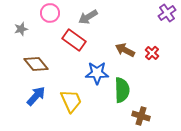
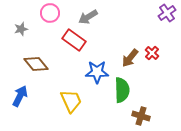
brown arrow: moved 5 px right, 8 px down; rotated 78 degrees counterclockwise
blue star: moved 1 px up
blue arrow: moved 16 px left; rotated 15 degrees counterclockwise
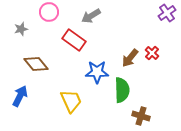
pink circle: moved 1 px left, 1 px up
gray arrow: moved 3 px right, 1 px up
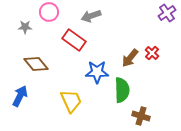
gray arrow: rotated 12 degrees clockwise
gray star: moved 4 px right, 2 px up; rotated 16 degrees clockwise
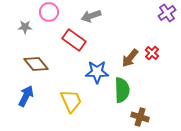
blue arrow: moved 6 px right
brown cross: moved 1 px left, 1 px down
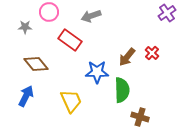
red rectangle: moved 4 px left
brown arrow: moved 3 px left, 1 px up
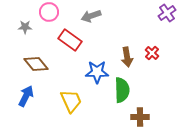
brown arrow: rotated 48 degrees counterclockwise
brown cross: rotated 18 degrees counterclockwise
